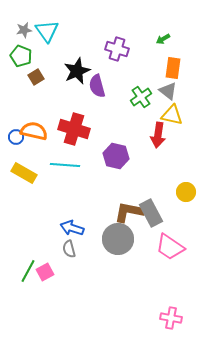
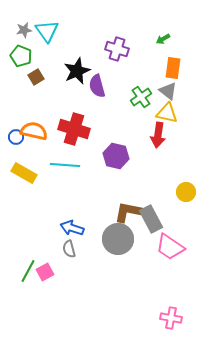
yellow triangle: moved 5 px left, 2 px up
gray rectangle: moved 6 px down
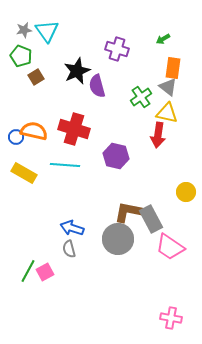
gray triangle: moved 4 px up
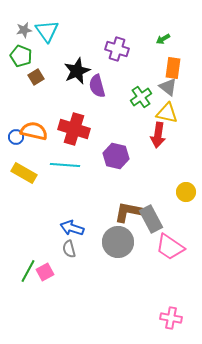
gray circle: moved 3 px down
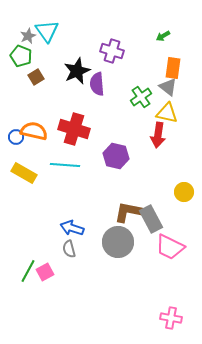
gray star: moved 4 px right, 6 px down; rotated 14 degrees counterclockwise
green arrow: moved 3 px up
purple cross: moved 5 px left, 2 px down
purple semicircle: moved 2 px up; rotated 10 degrees clockwise
yellow circle: moved 2 px left
pink trapezoid: rotated 8 degrees counterclockwise
